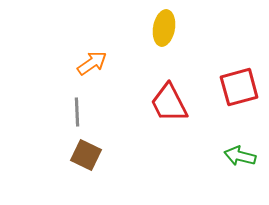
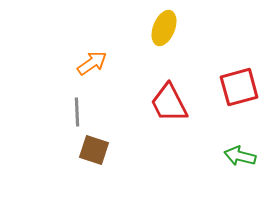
yellow ellipse: rotated 12 degrees clockwise
brown square: moved 8 px right, 5 px up; rotated 8 degrees counterclockwise
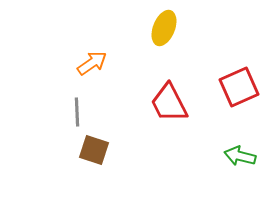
red square: rotated 9 degrees counterclockwise
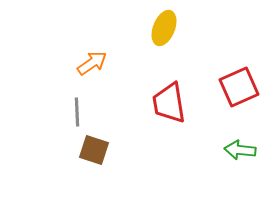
red trapezoid: rotated 18 degrees clockwise
green arrow: moved 6 px up; rotated 8 degrees counterclockwise
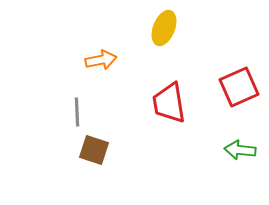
orange arrow: moved 9 px right, 3 px up; rotated 24 degrees clockwise
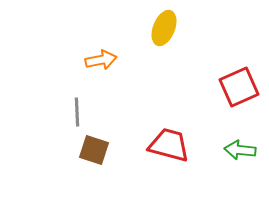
red trapezoid: moved 42 px down; rotated 114 degrees clockwise
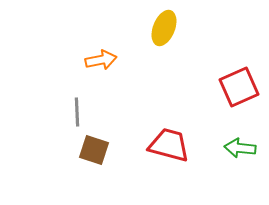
green arrow: moved 2 px up
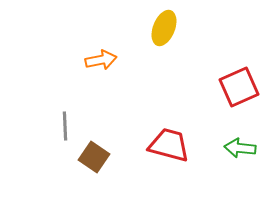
gray line: moved 12 px left, 14 px down
brown square: moved 7 px down; rotated 16 degrees clockwise
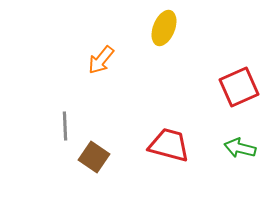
orange arrow: rotated 140 degrees clockwise
green arrow: rotated 8 degrees clockwise
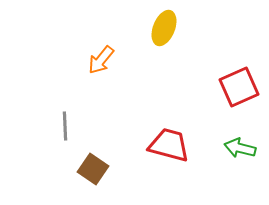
brown square: moved 1 px left, 12 px down
